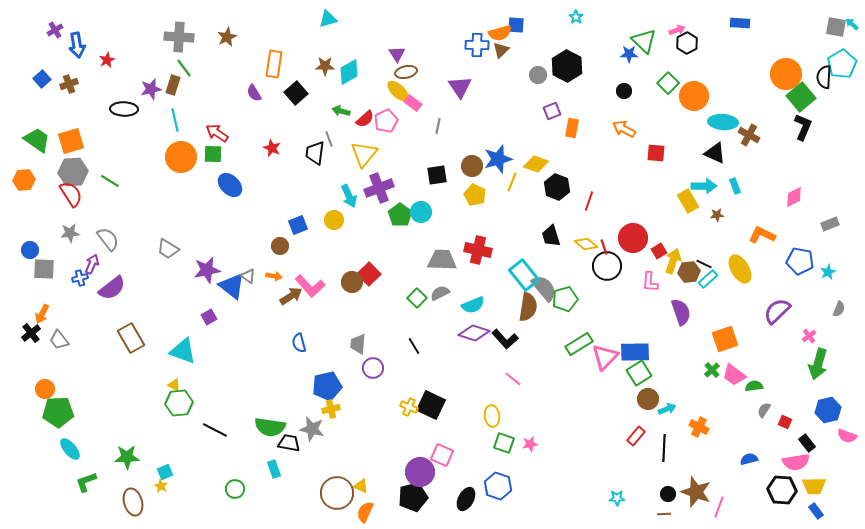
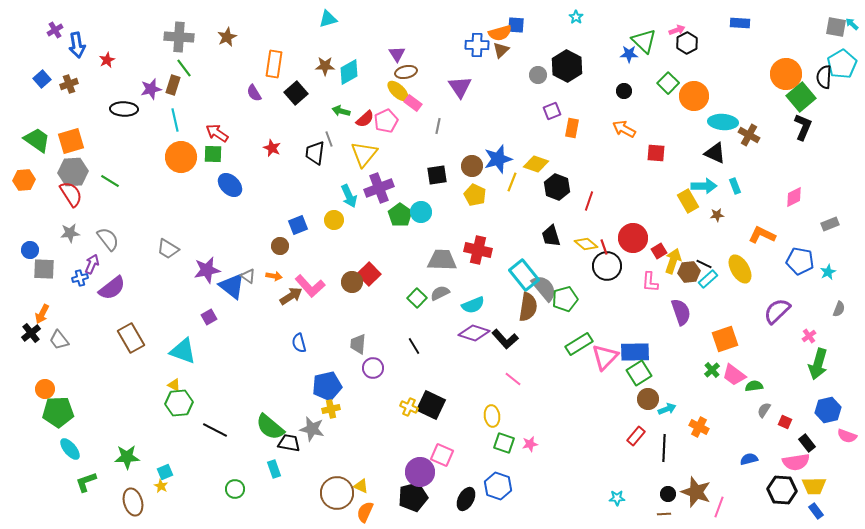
green semicircle at (270, 427): rotated 32 degrees clockwise
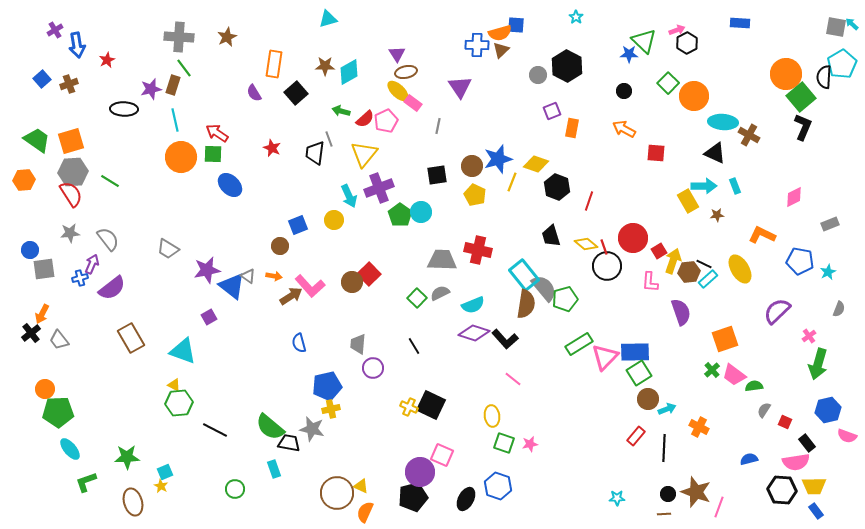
gray square at (44, 269): rotated 10 degrees counterclockwise
brown semicircle at (528, 307): moved 2 px left, 3 px up
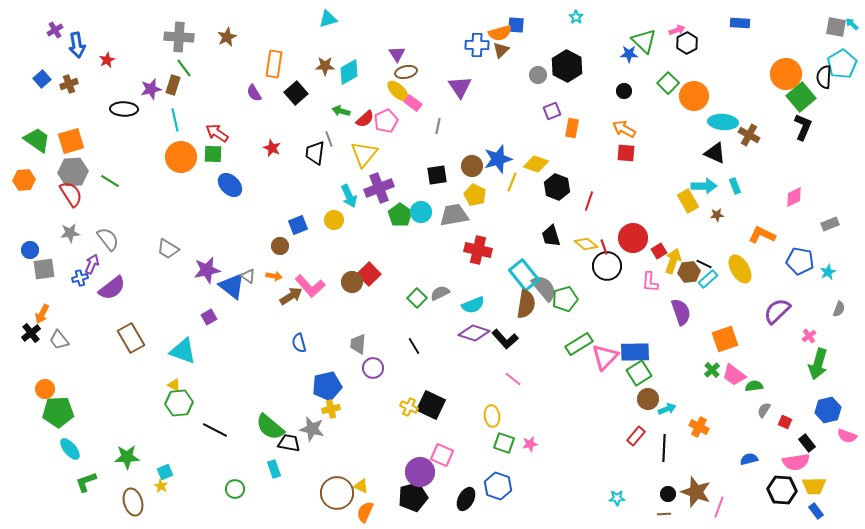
red square at (656, 153): moved 30 px left
gray trapezoid at (442, 260): moved 12 px right, 45 px up; rotated 12 degrees counterclockwise
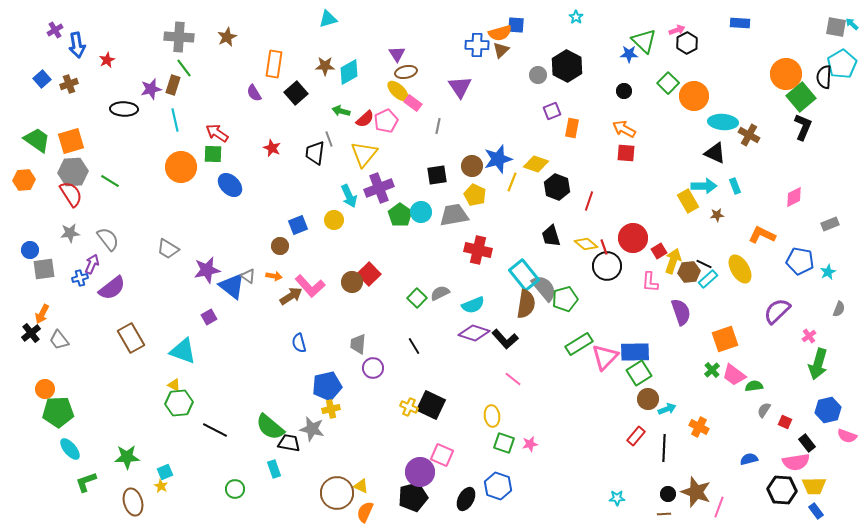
orange circle at (181, 157): moved 10 px down
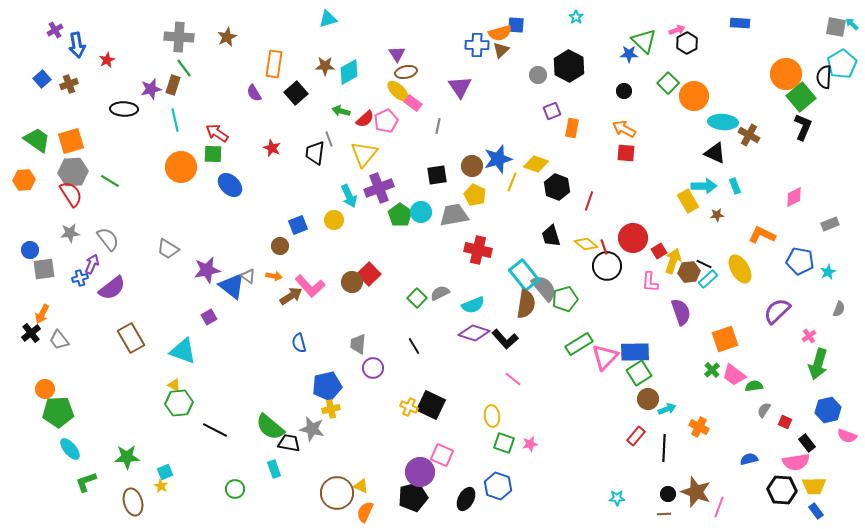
black hexagon at (567, 66): moved 2 px right
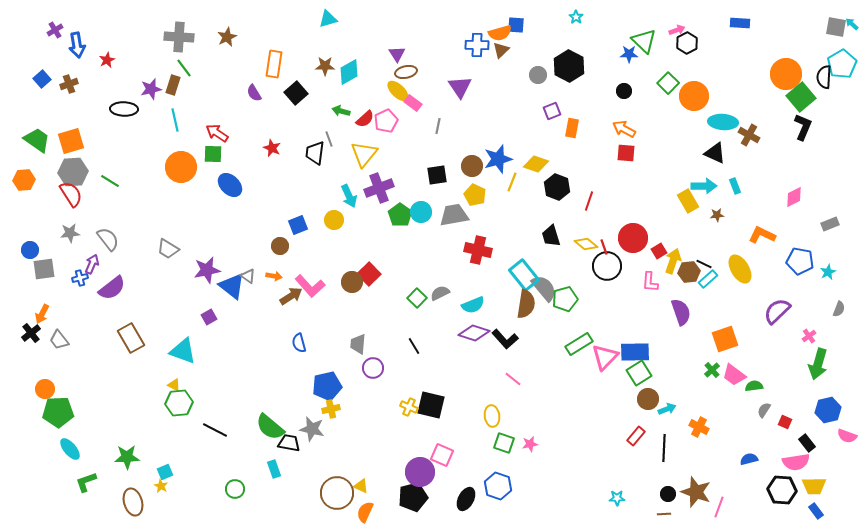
black square at (431, 405): rotated 12 degrees counterclockwise
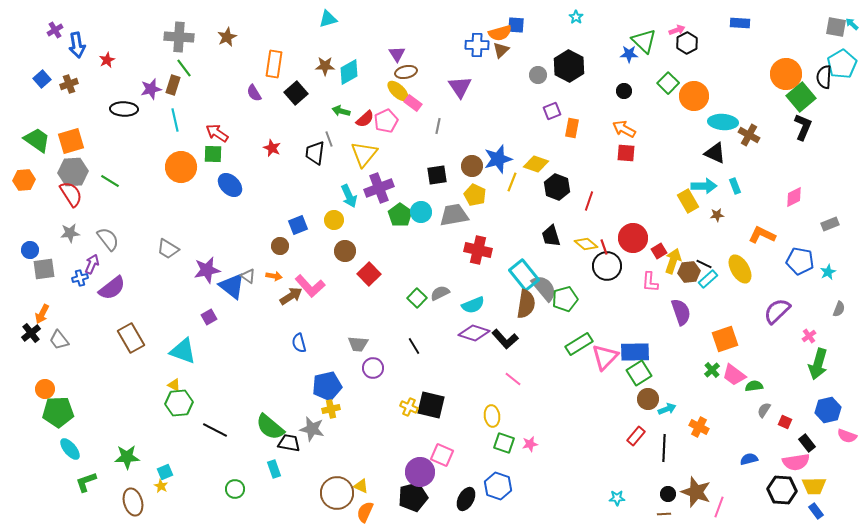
brown circle at (352, 282): moved 7 px left, 31 px up
gray trapezoid at (358, 344): rotated 90 degrees counterclockwise
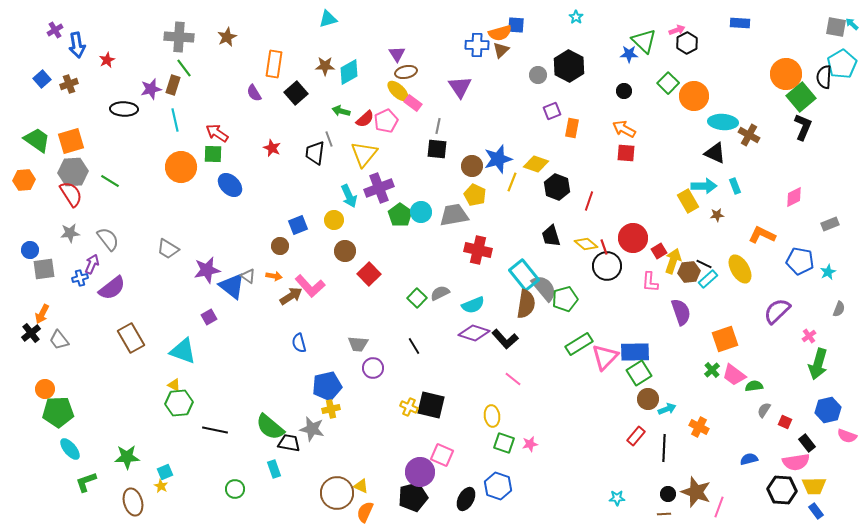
black square at (437, 175): moved 26 px up; rotated 15 degrees clockwise
black line at (215, 430): rotated 15 degrees counterclockwise
